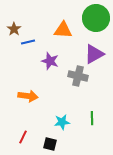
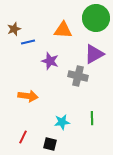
brown star: rotated 16 degrees clockwise
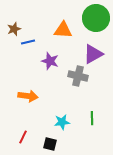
purple triangle: moved 1 px left
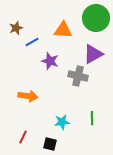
brown star: moved 2 px right, 1 px up
blue line: moved 4 px right; rotated 16 degrees counterclockwise
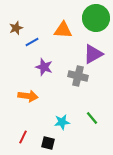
purple star: moved 6 px left, 6 px down
green line: rotated 40 degrees counterclockwise
black square: moved 2 px left, 1 px up
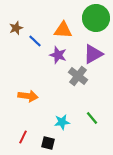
blue line: moved 3 px right, 1 px up; rotated 72 degrees clockwise
purple star: moved 14 px right, 12 px up
gray cross: rotated 24 degrees clockwise
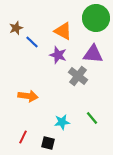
orange triangle: moved 1 px down; rotated 24 degrees clockwise
blue line: moved 3 px left, 1 px down
purple triangle: rotated 35 degrees clockwise
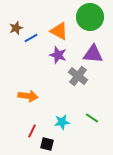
green circle: moved 6 px left, 1 px up
orange triangle: moved 4 px left
blue line: moved 1 px left, 4 px up; rotated 72 degrees counterclockwise
green line: rotated 16 degrees counterclockwise
red line: moved 9 px right, 6 px up
black square: moved 1 px left, 1 px down
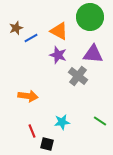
green line: moved 8 px right, 3 px down
red line: rotated 48 degrees counterclockwise
